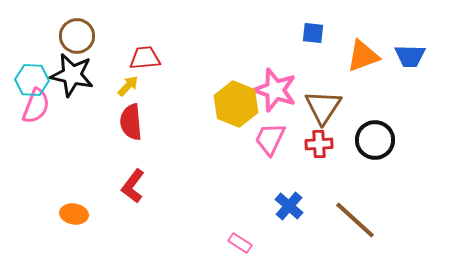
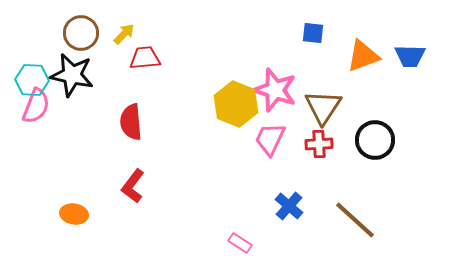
brown circle: moved 4 px right, 3 px up
yellow arrow: moved 4 px left, 52 px up
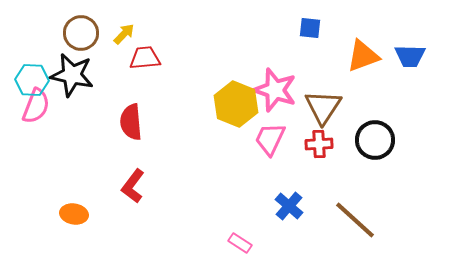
blue square: moved 3 px left, 5 px up
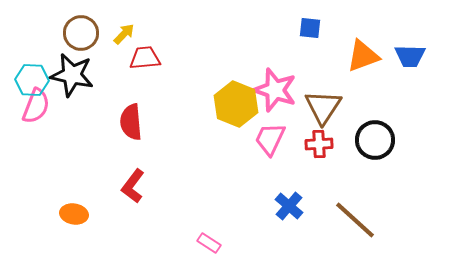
pink rectangle: moved 31 px left
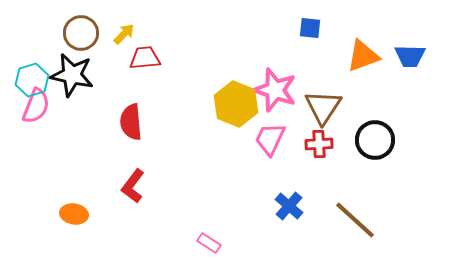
cyan hexagon: rotated 20 degrees counterclockwise
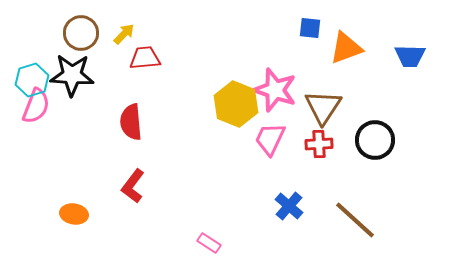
orange triangle: moved 17 px left, 8 px up
black star: rotated 9 degrees counterclockwise
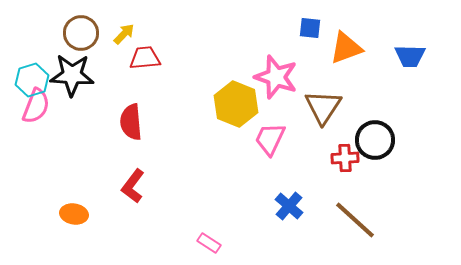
pink star: moved 1 px right, 13 px up
red cross: moved 26 px right, 14 px down
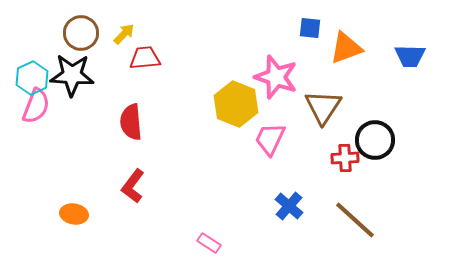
cyan hexagon: moved 2 px up; rotated 8 degrees counterclockwise
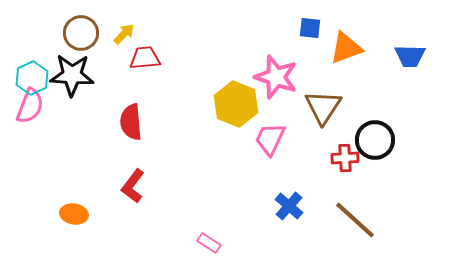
pink semicircle: moved 6 px left
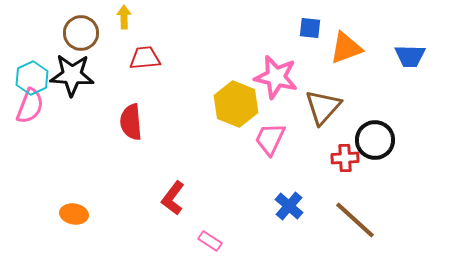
yellow arrow: moved 17 px up; rotated 45 degrees counterclockwise
pink star: rotated 6 degrees counterclockwise
brown triangle: rotated 9 degrees clockwise
red L-shape: moved 40 px right, 12 px down
pink rectangle: moved 1 px right, 2 px up
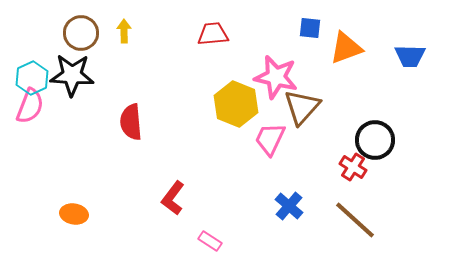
yellow arrow: moved 14 px down
red trapezoid: moved 68 px right, 24 px up
brown triangle: moved 21 px left
red cross: moved 8 px right, 9 px down; rotated 36 degrees clockwise
